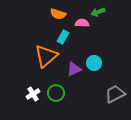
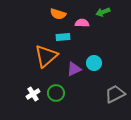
green arrow: moved 5 px right
cyan rectangle: rotated 56 degrees clockwise
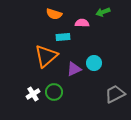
orange semicircle: moved 4 px left
green circle: moved 2 px left, 1 px up
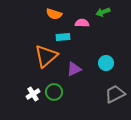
cyan circle: moved 12 px right
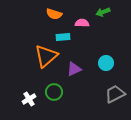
white cross: moved 4 px left, 5 px down
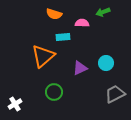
orange triangle: moved 3 px left
purple triangle: moved 6 px right, 1 px up
white cross: moved 14 px left, 5 px down
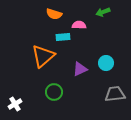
pink semicircle: moved 3 px left, 2 px down
purple triangle: moved 1 px down
gray trapezoid: rotated 20 degrees clockwise
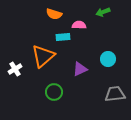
cyan circle: moved 2 px right, 4 px up
white cross: moved 35 px up
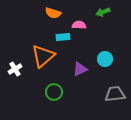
orange semicircle: moved 1 px left, 1 px up
cyan circle: moved 3 px left
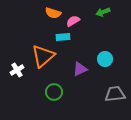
pink semicircle: moved 6 px left, 4 px up; rotated 32 degrees counterclockwise
white cross: moved 2 px right, 1 px down
